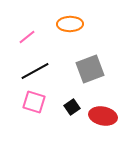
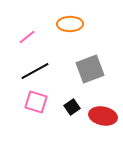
pink square: moved 2 px right
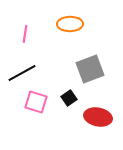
pink line: moved 2 px left, 3 px up; rotated 42 degrees counterclockwise
black line: moved 13 px left, 2 px down
black square: moved 3 px left, 9 px up
red ellipse: moved 5 px left, 1 px down
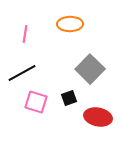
gray square: rotated 24 degrees counterclockwise
black square: rotated 14 degrees clockwise
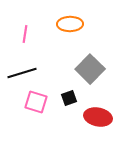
black line: rotated 12 degrees clockwise
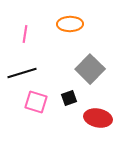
red ellipse: moved 1 px down
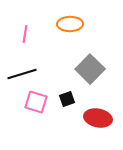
black line: moved 1 px down
black square: moved 2 px left, 1 px down
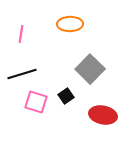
pink line: moved 4 px left
black square: moved 1 px left, 3 px up; rotated 14 degrees counterclockwise
red ellipse: moved 5 px right, 3 px up
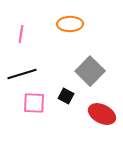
gray square: moved 2 px down
black square: rotated 28 degrees counterclockwise
pink square: moved 2 px left, 1 px down; rotated 15 degrees counterclockwise
red ellipse: moved 1 px left, 1 px up; rotated 16 degrees clockwise
